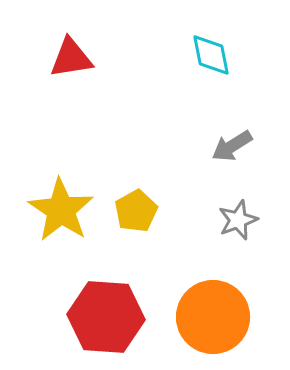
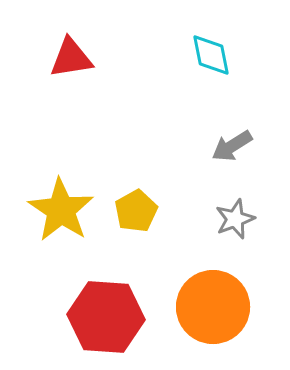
gray star: moved 3 px left, 1 px up
orange circle: moved 10 px up
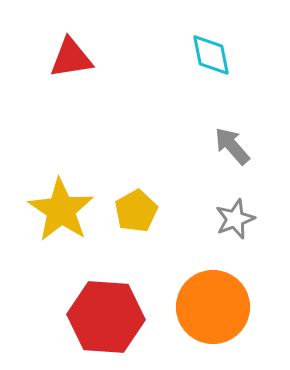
gray arrow: rotated 81 degrees clockwise
